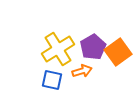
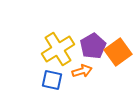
purple pentagon: moved 1 px up
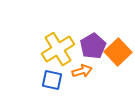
orange square: rotated 8 degrees counterclockwise
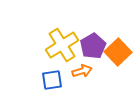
yellow cross: moved 4 px right, 4 px up
blue square: rotated 20 degrees counterclockwise
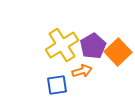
blue square: moved 5 px right, 5 px down
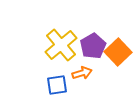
yellow cross: moved 1 px left; rotated 8 degrees counterclockwise
orange arrow: moved 2 px down
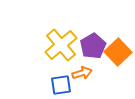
blue square: moved 4 px right
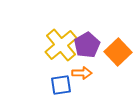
purple pentagon: moved 6 px left, 1 px up
orange arrow: rotated 18 degrees clockwise
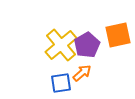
orange square: moved 17 px up; rotated 32 degrees clockwise
orange arrow: rotated 42 degrees counterclockwise
blue square: moved 2 px up
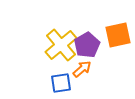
orange arrow: moved 4 px up
